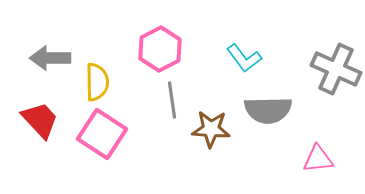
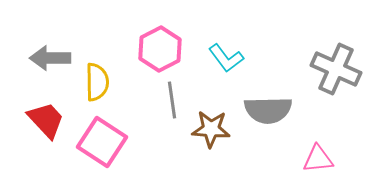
cyan L-shape: moved 18 px left
red trapezoid: moved 6 px right
pink square: moved 8 px down
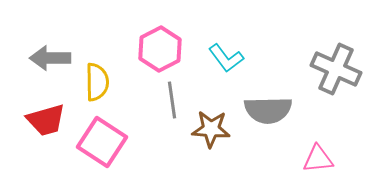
red trapezoid: rotated 117 degrees clockwise
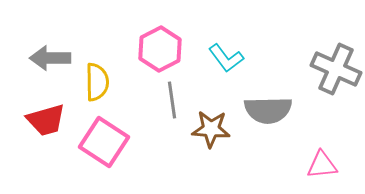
pink square: moved 2 px right
pink triangle: moved 4 px right, 6 px down
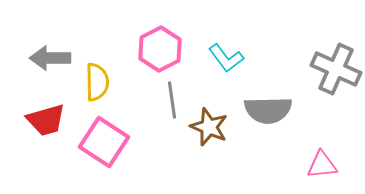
brown star: moved 2 px left, 2 px up; rotated 18 degrees clockwise
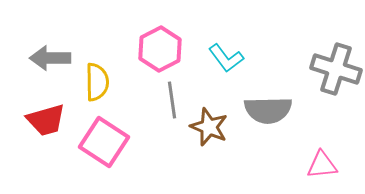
gray cross: rotated 6 degrees counterclockwise
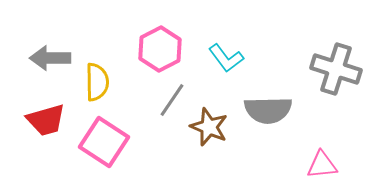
gray line: rotated 42 degrees clockwise
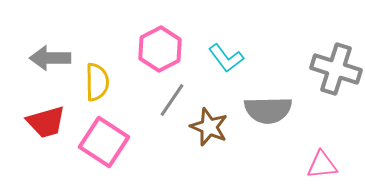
red trapezoid: moved 2 px down
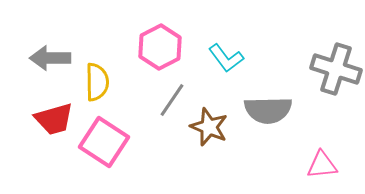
pink hexagon: moved 2 px up
red trapezoid: moved 8 px right, 3 px up
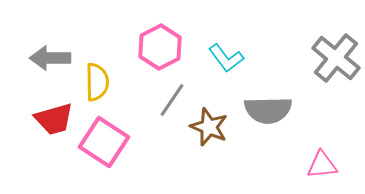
gray cross: moved 11 px up; rotated 21 degrees clockwise
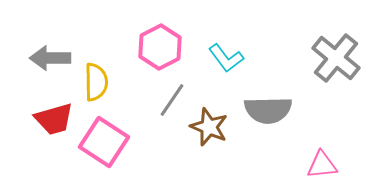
yellow semicircle: moved 1 px left
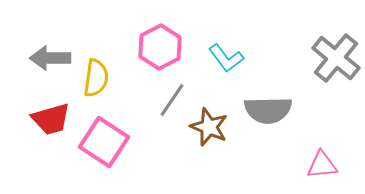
yellow semicircle: moved 4 px up; rotated 9 degrees clockwise
red trapezoid: moved 3 px left
